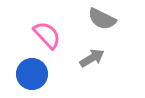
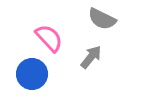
pink semicircle: moved 2 px right, 3 px down
gray arrow: moved 1 px left, 1 px up; rotated 20 degrees counterclockwise
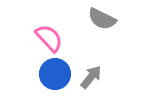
gray arrow: moved 20 px down
blue circle: moved 23 px right
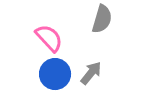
gray semicircle: rotated 100 degrees counterclockwise
gray arrow: moved 4 px up
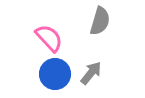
gray semicircle: moved 2 px left, 2 px down
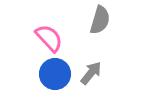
gray semicircle: moved 1 px up
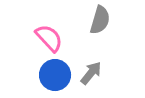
blue circle: moved 1 px down
